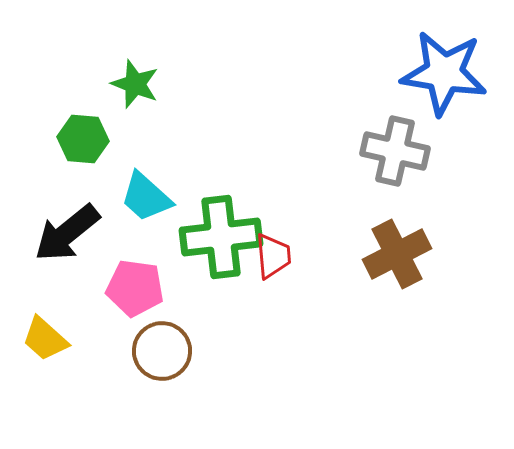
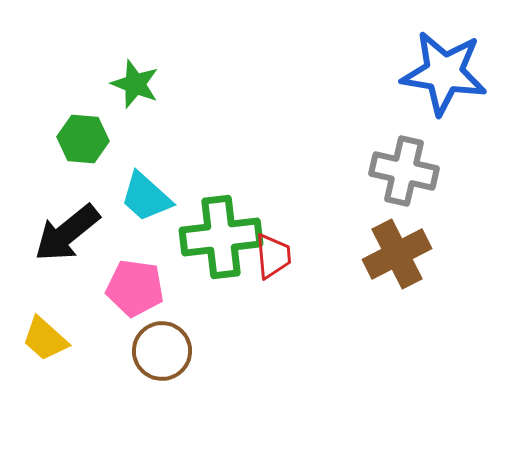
gray cross: moved 9 px right, 20 px down
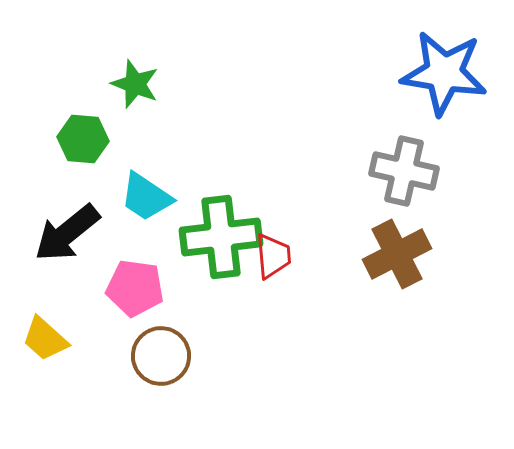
cyan trapezoid: rotated 8 degrees counterclockwise
brown circle: moved 1 px left, 5 px down
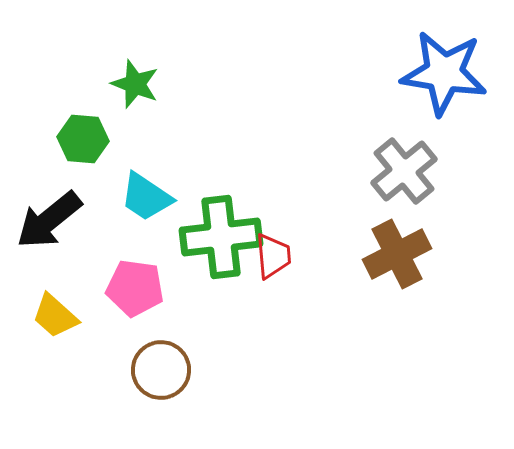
gray cross: rotated 38 degrees clockwise
black arrow: moved 18 px left, 13 px up
yellow trapezoid: moved 10 px right, 23 px up
brown circle: moved 14 px down
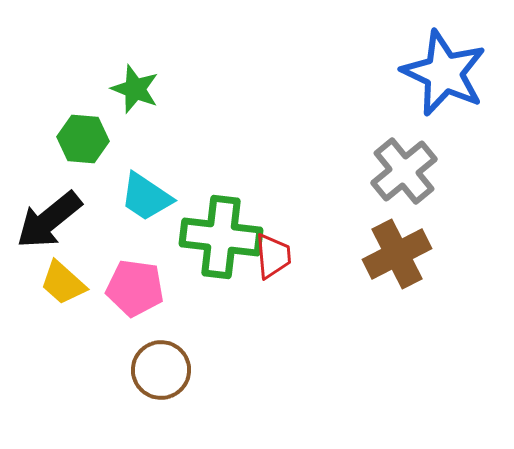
blue star: rotated 16 degrees clockwise
green star: moved 5 px down
green cross: rotated 14 degrees clockwise
yellow trapezoid: moved 8 px right, 33 px up
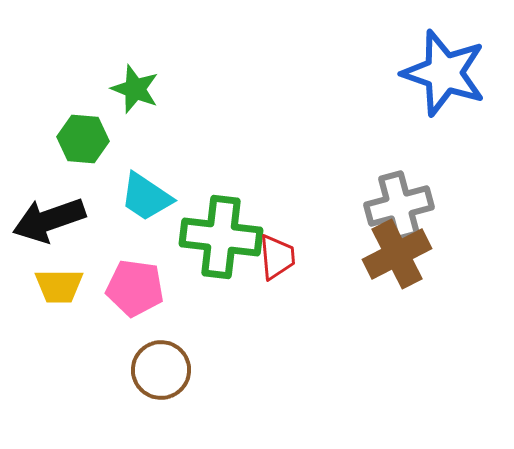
blue star: rotated 6 degrees counterclockwise
gray cross: moved 5 px left, 35 px down; rotated 24 degrees clockwise
black arrow: rotated 20 degrees clockwise
red trapezoid: moved 4 px right, 1 px down
yellow trapezoid: moved 4 px left, 3 px down; rotated 42 degrees counterclockwise
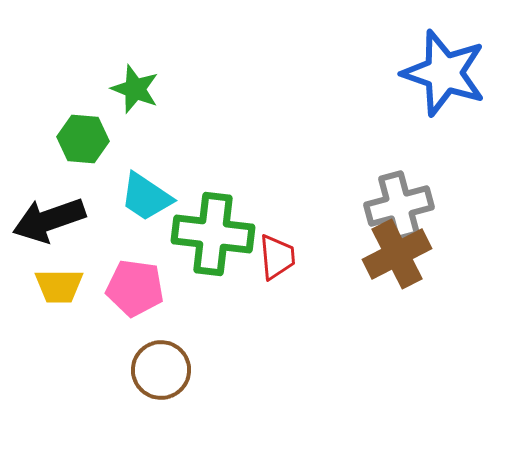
green cross: moved 8 px left, 3 px up
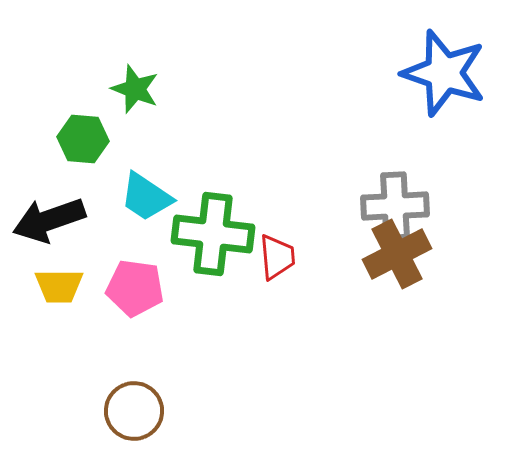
gray cross: moved 4 px left; rotated 12 degrees clockwise
brown circle: moved 27 px left, 41 px down
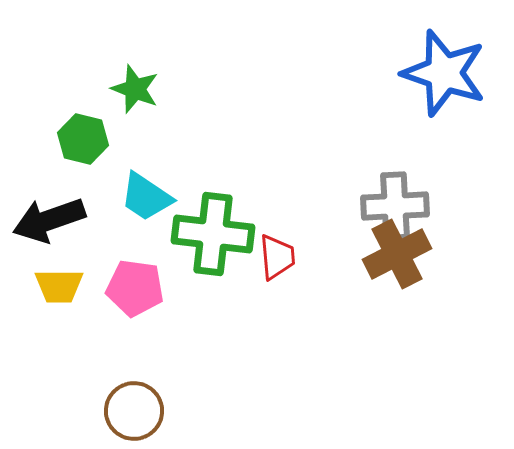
green hexagon: rotated 9 degrees clockwise
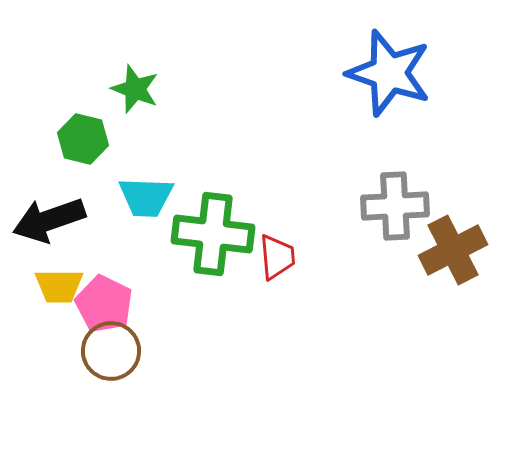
blue star: moved 55 px left
cyan trapezoid: rotated 32 degrees counterclockwise
brown cross: moved 56 px right, 4 px up
pink pentagon: moved 31 px left, 16 px down; rotated 18 degrees clockwise
brown circle: moved 23 px left, 60 px up
